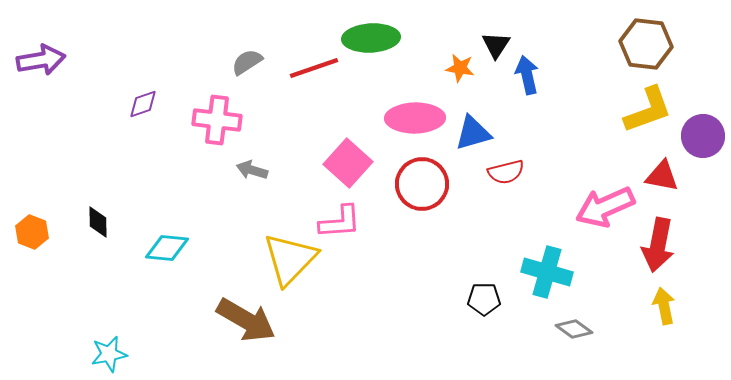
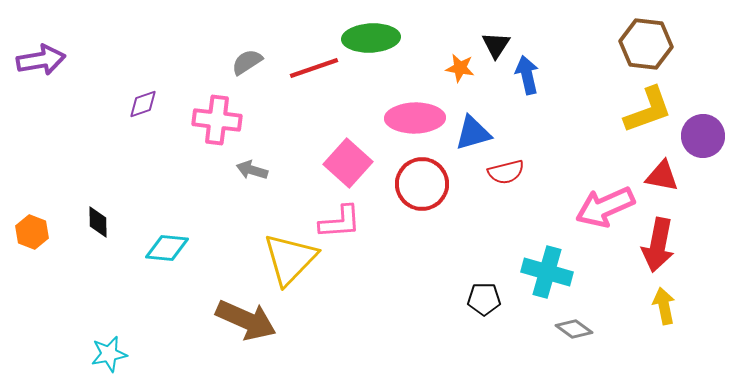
brown arrow: rotated 6 degrees counterclockwise
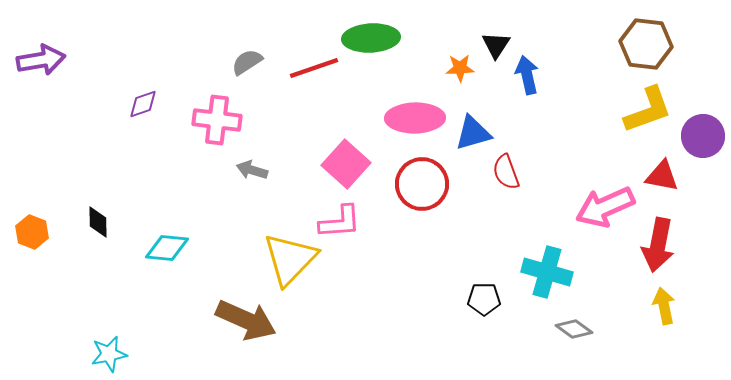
orange star: rotated 12 degrees counterclockwise
pink square: moved 2 px left, 1 px down
red semicircle: rotated 84 degrees clockwise
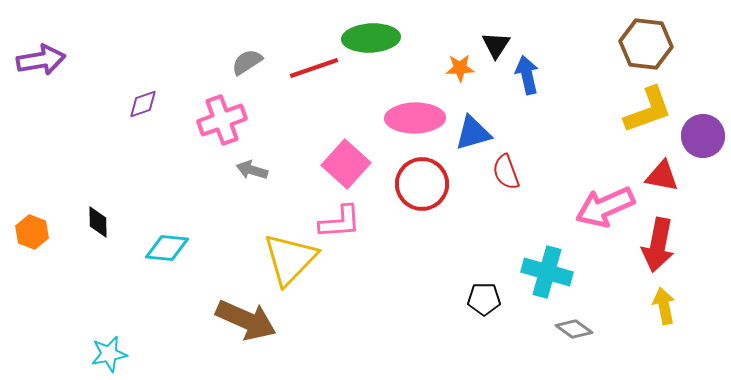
pink cross: moved 5 px right; rotated 27 degrees counterclockwise
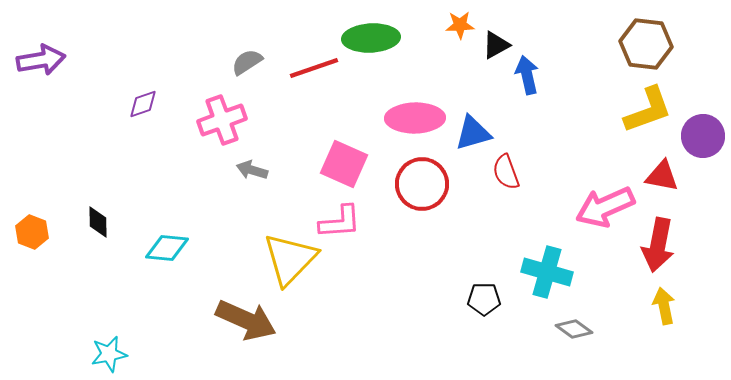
black triangle: rotated 28 degrees clockwise
orange star: moved 43 px up
pink square: moved 2 px left; rotated 18 degrees counterclockwise
